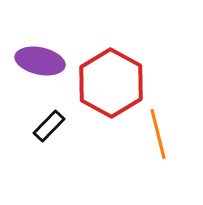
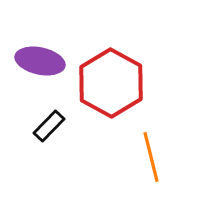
orange line: moved 7 px left, 23 px down
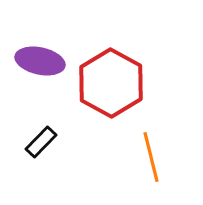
black rectangle: moved 8 px left, 16 px down
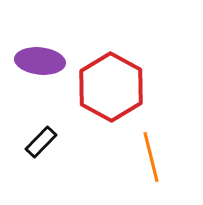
purple ellipse: rotated 6 degrees counterclockwise
red hexagon: moved 4 px down
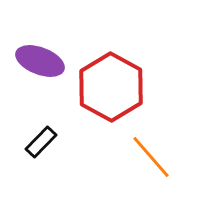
purple ellipse: rotated 15 degrees clockwise
orange line: rotated 27 degrees counterclockwise
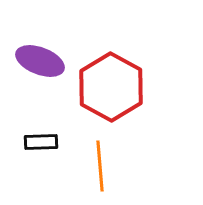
black rectangle: rotated 44 degrees clockwise
orange line: moved 51 px left, 9 px down; rotated 36 degrees clockwise
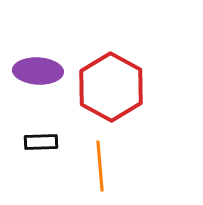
purple ellipse: moved 2 px left, 10 px down; rotated 18 degrees counterclockwise
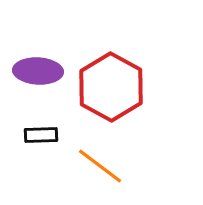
black rectangle: moved 7 px up
orange line: rotated 48 degrees counterclockwise
